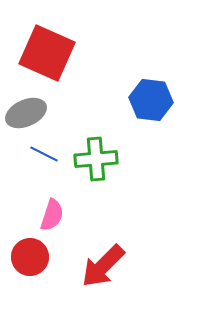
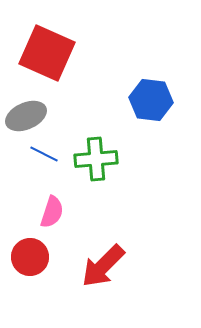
gray ellipse: moved 3 px down
pink semicircle: moved 3 px up
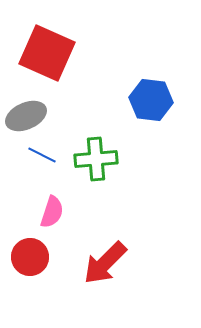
blue line: moved 2 px left, 1 px down
red arrow: moved 2 px right, 3 px up
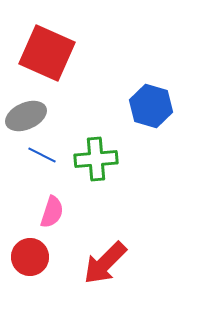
blue hexagon: moved 6 px down; rotated 9 degrees clockwise
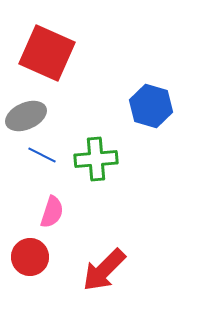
red arrow: moved 1 px left, 7 px down
